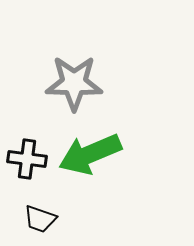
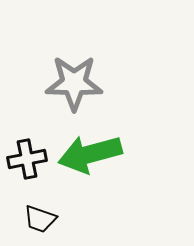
green arrow: rotated 8 degrees clockwise
black cross: rotated 18 degrees counterclockwise
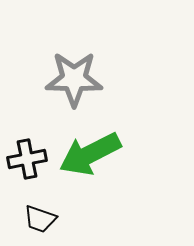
gray star: moved 4 px up
green arrow: rotated 12 degrees counterclockwise
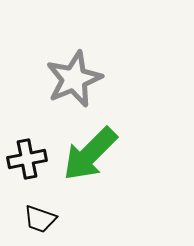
gray star: rotated 24 degrees counterclockwise
green arrow: rotated 18 degrees counterclockwise
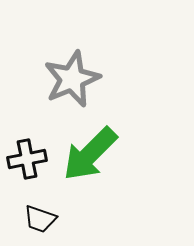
gray star: moved 2 px left
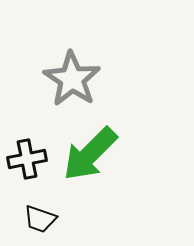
gray star: rotated 16 degrees counterclockwise
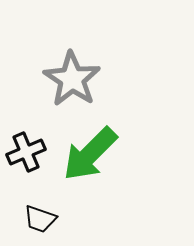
black cross: moved 1 px left, 7 px up; rotated 12 degrees counterclockwise
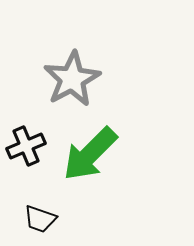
gray star: rotated 10 degrees clockwise
black cross: moved 6 px up
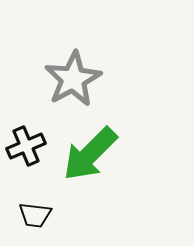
gray star: moved 1 px right
black trapezoid: moved 5 px left, 4 px up; rotated 12 degrees counterclockwise
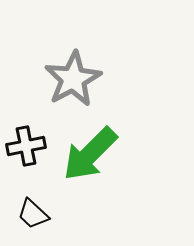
black cross: rotated 12 degrees clockwise
black trapezoid: moved 2 px left, 1 px up; rotated 36 degrees clockwise
